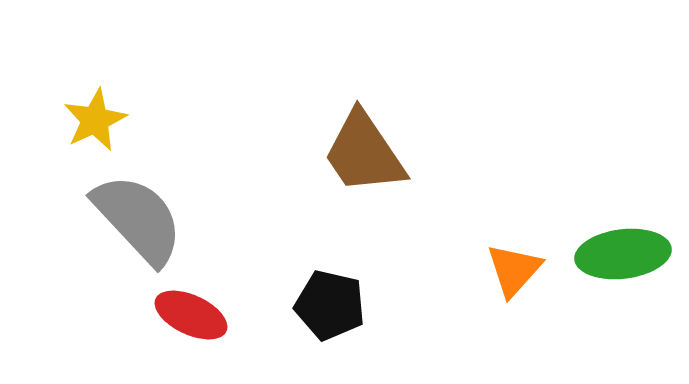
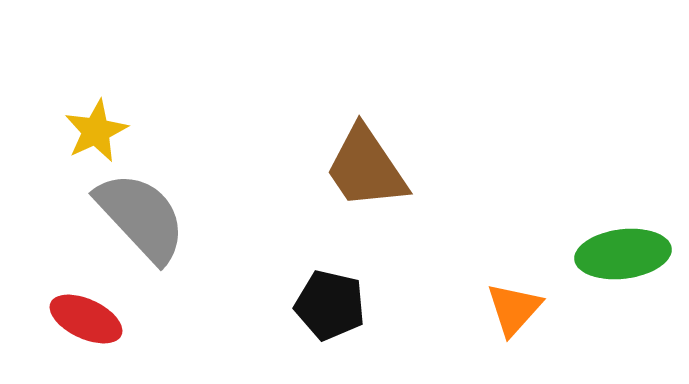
yellow star: moved 1 px right, 11 px down
brown trapezoid: moved 2 px right, 15 px down
gray semicircle: moved 3 px right, 2 px up
orange triangle: moved 39 px down
red ellipse: moved 105 px left, 4 px down
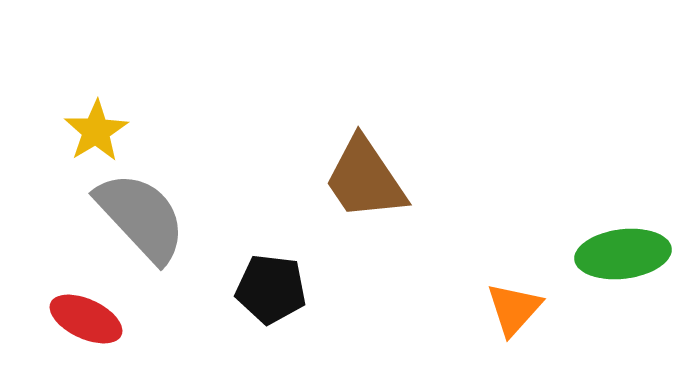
yellow star: rotated 6 degrees counterclockwise
brown trapezoid: moved 1 px left, 11 px down
black pentagon: moved 59 px left, 16 px up; rotated 6 degrees counterclockwise
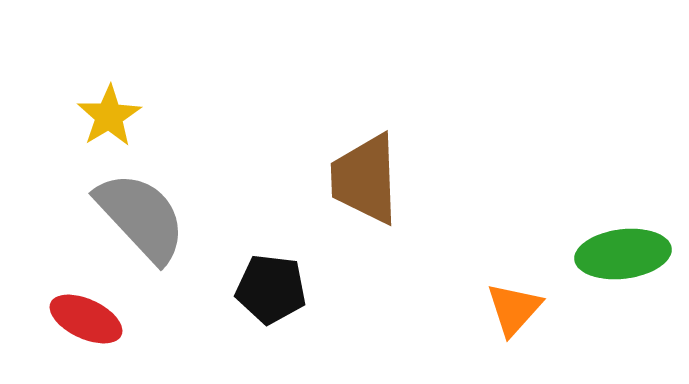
yellow star: moved 13 px right, 15 px up
brown trapezoid: rotated 32 degrees clockwise
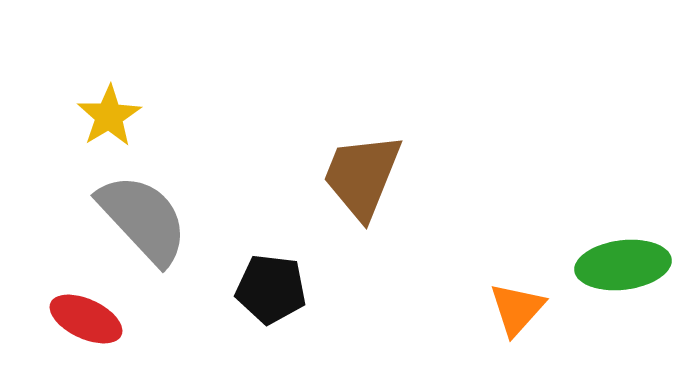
brown trapezoid: moved 3 px left, 3 px up; rotated 24 degrees clockwise
gray semicircle: moved 2 px right, 2 px down
green ellipse: moved 11 px down
orange triangle: moved 3 px right
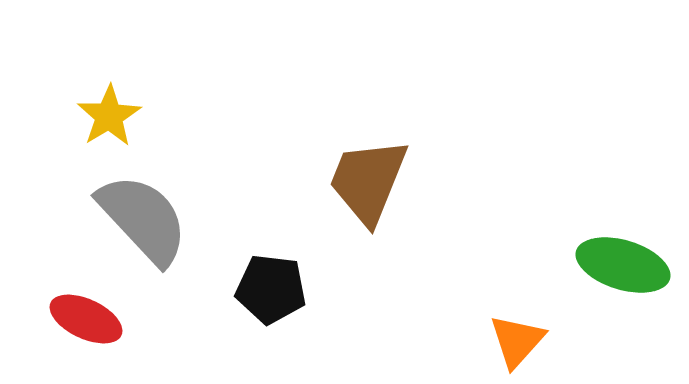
brown trapezoid: moved 6 px right, 5 px down
green ellipse: rotated 24 degrees clockwise
orange triangle: moved 32 px down
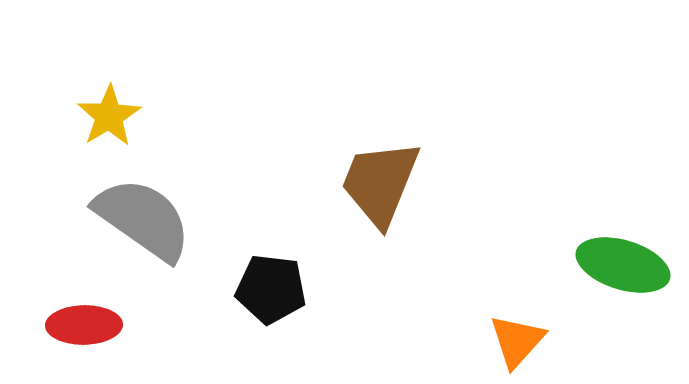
brown trapezoid: moved 12 px right, 2 px down
gray semicircle: rotated 12 degrees counterclockwise
red ellipse: moved 2 px left, 6 px down; rotated 26 degrees counterclockwise
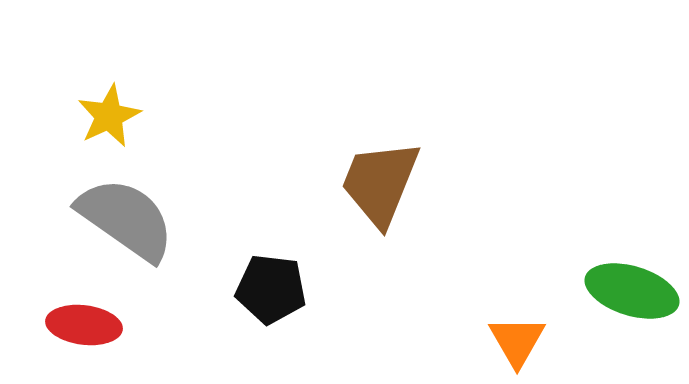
yellow star: rotated 6 degrees clockwise
gray semicircle: moved 17 px left
green ellipse: moved 9 px right, 26 px down
red ellipse: rotated 8 degrees clockwise
orange triangle: rotated 12 degrees counterclockwise
